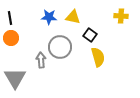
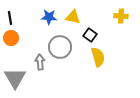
gray arrow: moved 1 px left, 2 px down
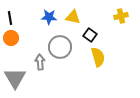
yellow cross: rotated 16 degrees counterclockwise
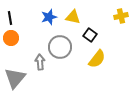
blue star: rotated 21 degrees counterclockwise
yellow semicircle: moved 1 px left, 2 px down; rotated 54 degrees clockwise
gray triangle: rotated 10 degrees clockwise
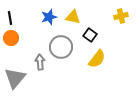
gray circle: moved 1 px right
